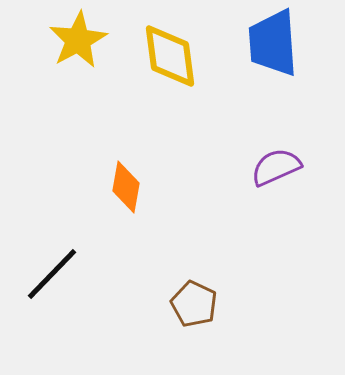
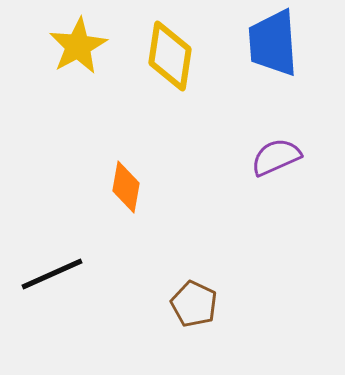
yellow star: moved 6 px down
yellow diamond: rotated 16 degrees clockwise
purple semicircle: moved 10 px up
black line: rotated 22 degrees clockwise
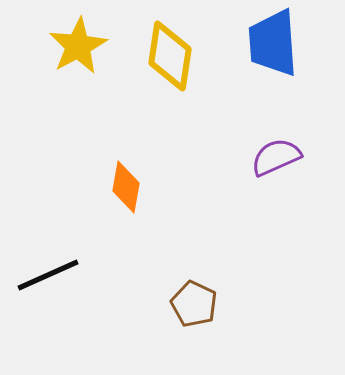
black line: moved 4 px left, 1 px down
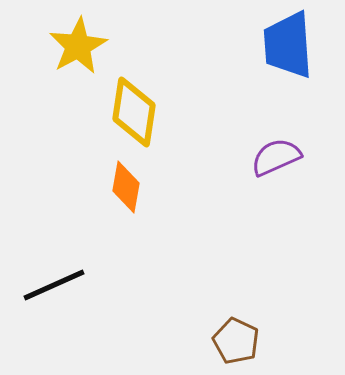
blue trapezoid: moved 15 px right, 2 px down
yellow diamond: moved 36 px left, 56 px down
black line: moved 6 px right, 10 px down
brown pentagon: moved 42 px right, 37 px down
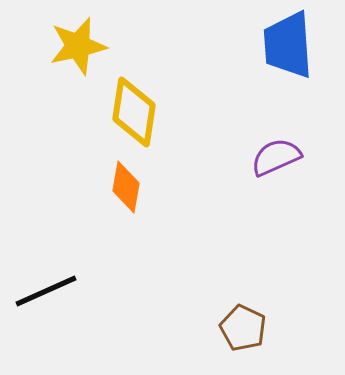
yellow star: rotated 16 degrees clockwise
black line: moved 8 px left, 6 px down
brown pentagon: moved 7 px right, 13 px up
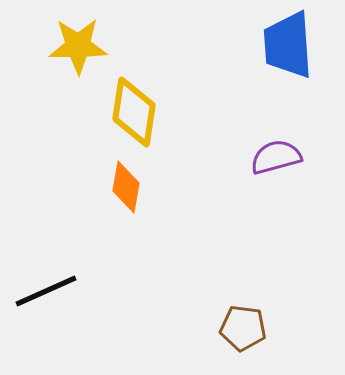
yellow star: rotated 12 degrees clockwise
purple semicircle: rotated 9 degrees clockwise
brown pentagon: rotated 18 degrees counterclockwise
